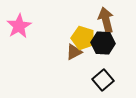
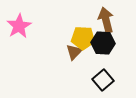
yellow pentagon: rotated 15 degrees counterclockwise
brown triangle: rotated 18 degrees counterclockwise
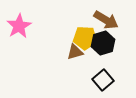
brown arrow: rotated 135 degrees clockwise
yellow pentagon: moved 2 px right
black hexagon: rotated 20 degrees counterclockwise
brown triangle: moved 1 px right; rotated 30 degrees clockwise
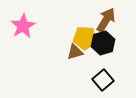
brown arrow: rotated 90 degrees counterclockwise
pink star: moved 4 px right
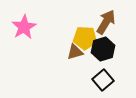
brown arrow: moved 2 px down
pink star: moved 1 px right, 1 px down
black hexagon: moved 6 px down
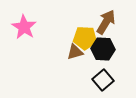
pink star: rotated 10 degrees counterclockwise
black hexagon: rotated 20 degrees clockwise
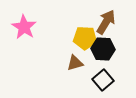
brown triangle: moved 11 px down
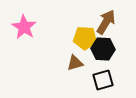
black square: rotated 25 degrees clockwise
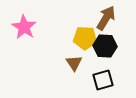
brown arrow: moved 4 px up
black hexagon: moved 2 px right, 3 px up
brown triangle: moved 1 px left; rotated 48 degrees counterclockwise
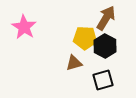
black hexagon: rotated 25 degrees clockwise
brown triangle: rotated 48 degrees clockwise
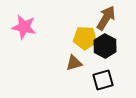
pink star: rotated 20 degrees counterclockwise
